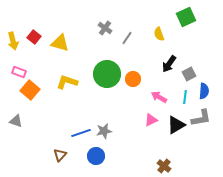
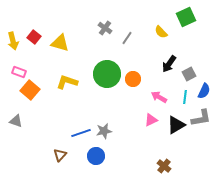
yellow semicircle: moved 2 px right, 2 px up; rotated 24 degrees counterclockwise
blue semicircle: rotated 21 degrees clockwise
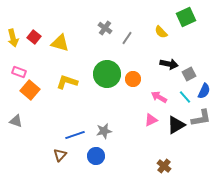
yellow arrow: moved 3 px up
black arrow: rotated 114 degrees counterclockwise
cyan line: rotated 48 degrees counterclockwise
blue line: moved 6 px left, 2 px down
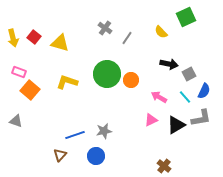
orange circle: moved 2 px left, 1 px down
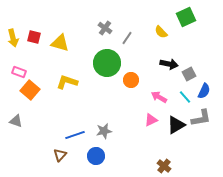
red square: rotated 24 degrees counterclockwise
green circle: moved 11 px up
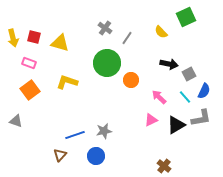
pink rectangle: moved 10 px right, 9 px up
orange square: rotated 12 degrees clockwise
pink arrow: rotated 14 degrees clockwise
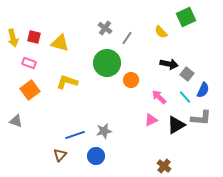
gray square: moved 2 px left; rotated 24 degrees counterclockwise
blue semicircle: moved 1 px left, 1 px up
gray L-shape: rotated 15 degrees clockwise
